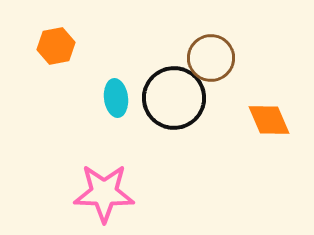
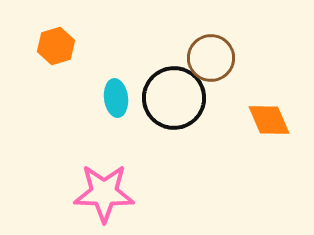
orange hexagon: rotated 6 degrees counterclockwise
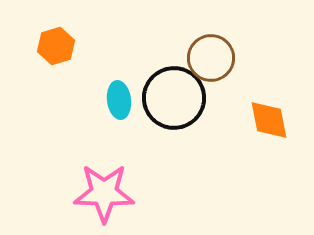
cyan ellipse: moved 3 px right, 2 px down
orange diamond: rotated 12 degrees clockwise
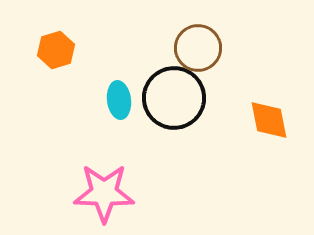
orange hexagon: moved 4 px down
brown circle: moved 13 px left, 10 px up
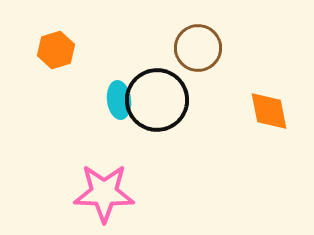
black circle: moved 17 px left, 2 px down
orange diamond: moved 9 px up
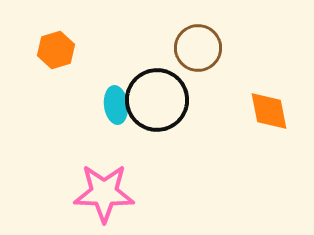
cyan ellipse: moved 3 px left, 5 px down
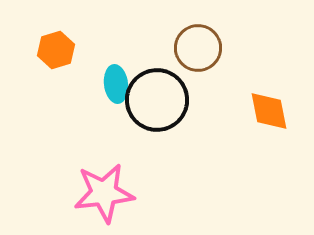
cyan ellipse: moved 21 px up
pink star: rotated 8 degrees counterclockwise
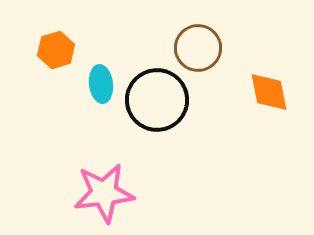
cyan ellipse: moved 15 px left
orange diamond: moved 19 px up
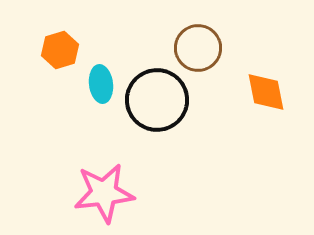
orange hexagon: moved 4 px right
orange diamond: moved 3 px left
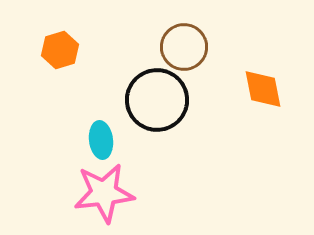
brown circle: moved 14 px left, 1 px up
cyan ellipse: moved 56 px down
orange diamond: moved 3 px left, 3 px up
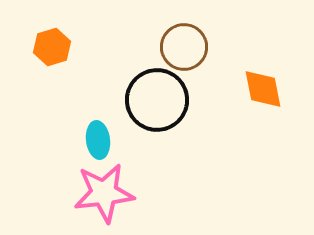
orange hexagon: moved 8 px left, 3 px up
cyan ellipse: moved 3 px left
